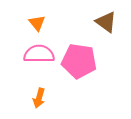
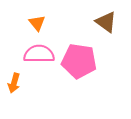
orange arrow: moved 25 px left, 15 px up
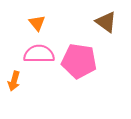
orange arrow: moved 2 px up
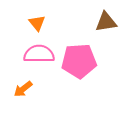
brown triangle: rotated 45 degrees counterclockwise
pink pentagon: rotated 12 degrees counterclockwise
orange arrow: moved 9 px right, 8 px down; rotated 36 degrees clockwise
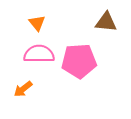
brown triangle: rotated 15 degrees clockwise
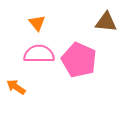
pink pentagon: moved 1 px up; rotated 28 degrees clockwise
orange arrow: moved 7 px left, 2 px up; rotated 72 degrees clockwise
